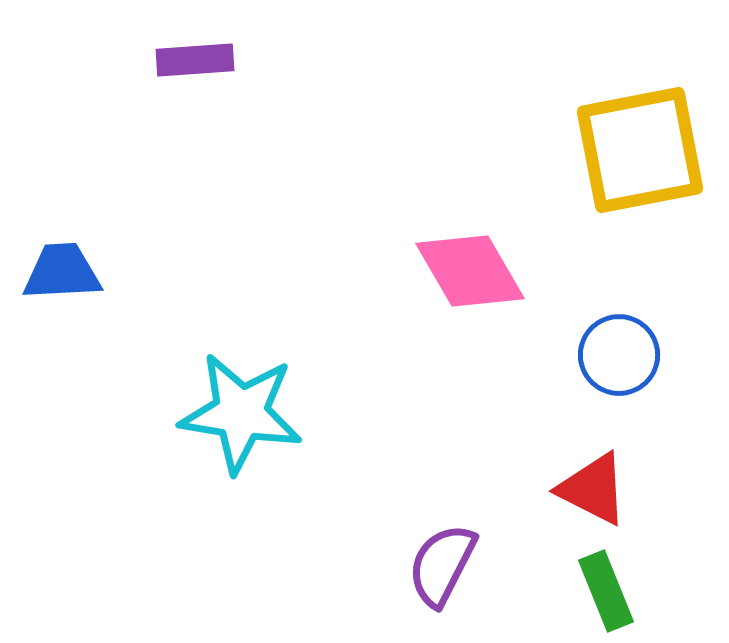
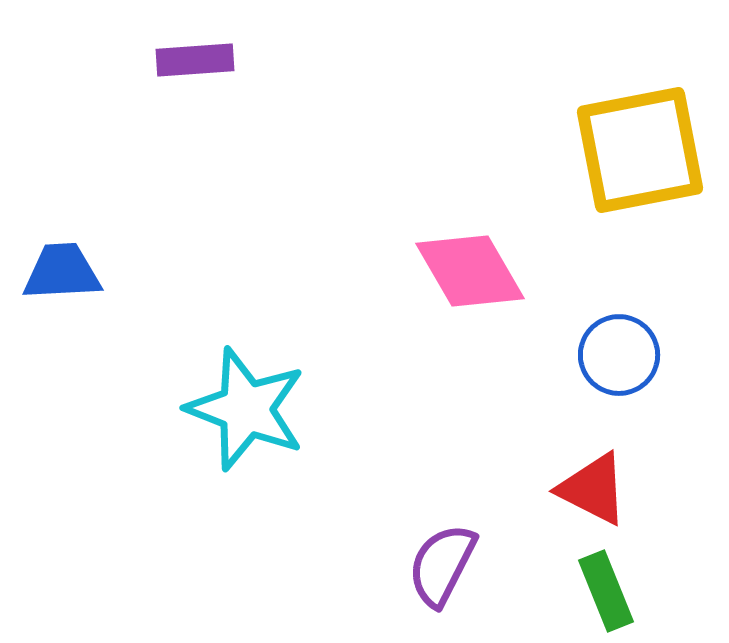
cyan star: moved 5 px right, 4 px up; rotated 12 degrees clockwise
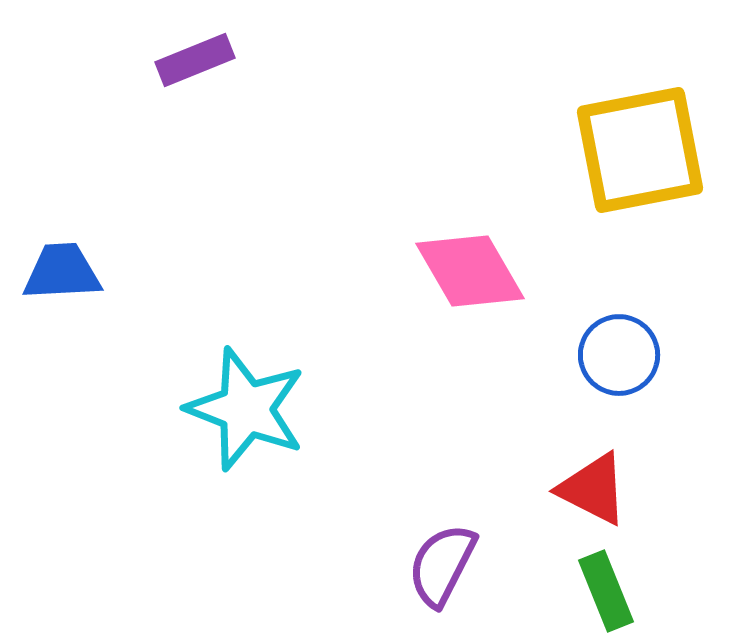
purple rectangle: rotated 18 degrees counterclockwise
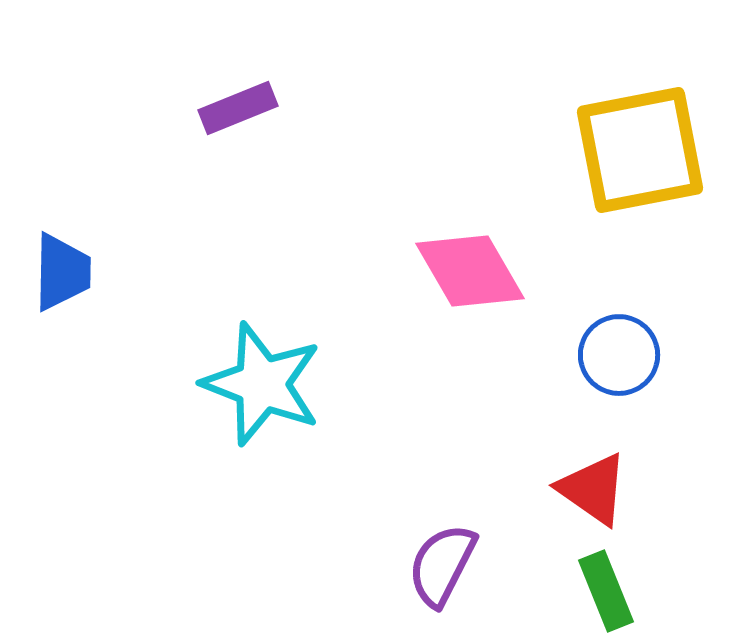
purple rectangle: moved 43 px right, 48 px down
blue trapezoid: rotated 94 degrees clockwise
cyan star: moved 16 px right, 25 px up
red triangle: rotated 8 degrees clockwise
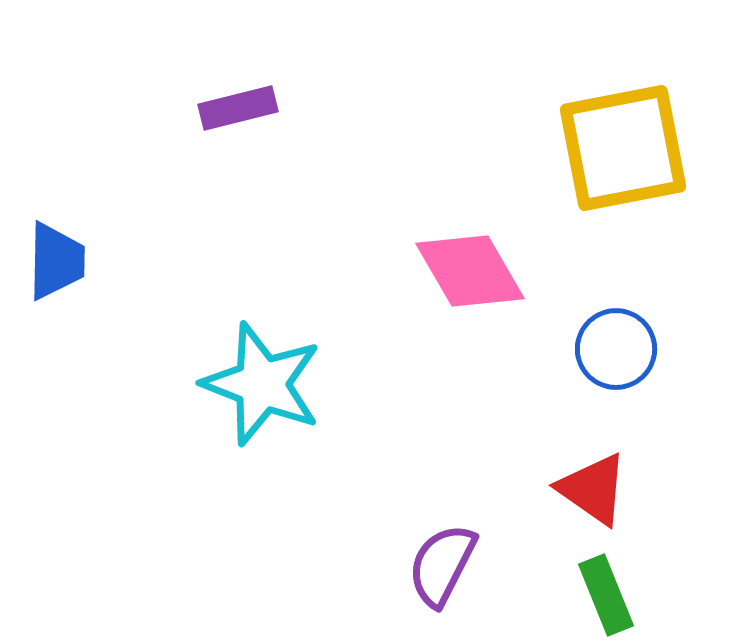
purple rectangle: rotated 8 degrees clockwise
yellow square: moved 17 px left, 2 px up
blue trapezoid: moved 6 px left, 11 px up
blue circle: moved 3 px left, 6 px up
green rectangle: moved 4 px down
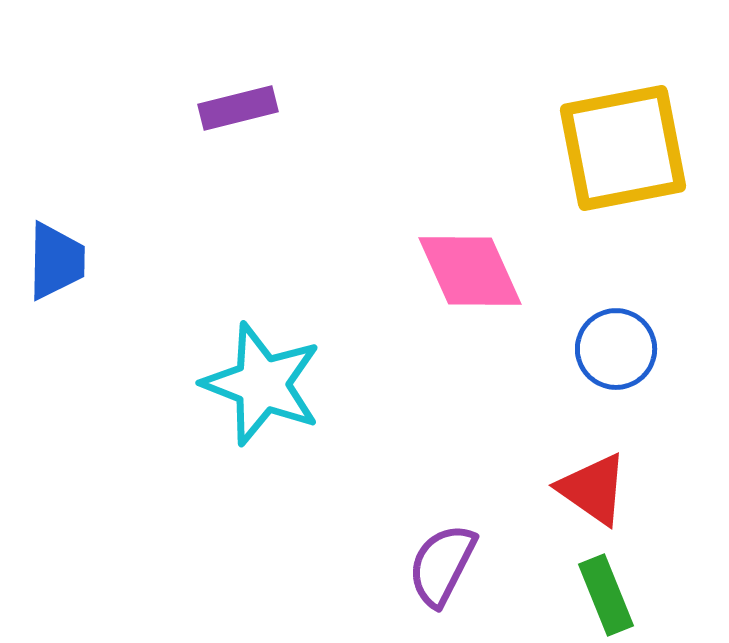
pink diamond: rotated 6 degrees clockwise
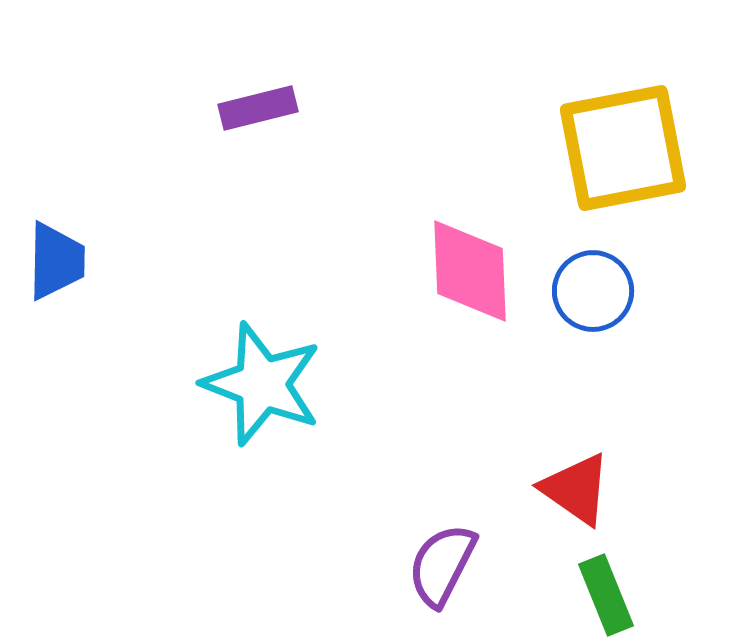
purple rectangle: moved 20 px right
pink diamond: rotated 22 degrees clockwise
blue circle: moved 23 px left, 58 px up
red triangle: moved 17 px left
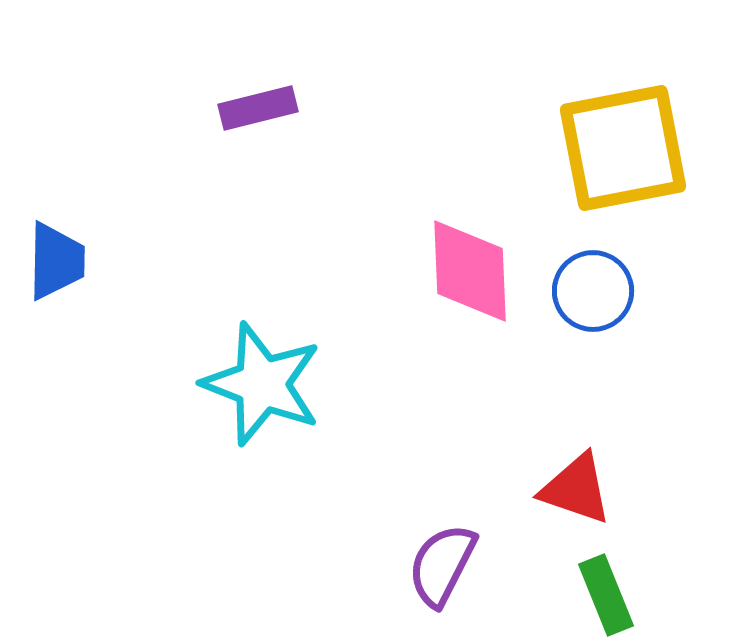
red triangle: rotated 16 degrees counterclockwise
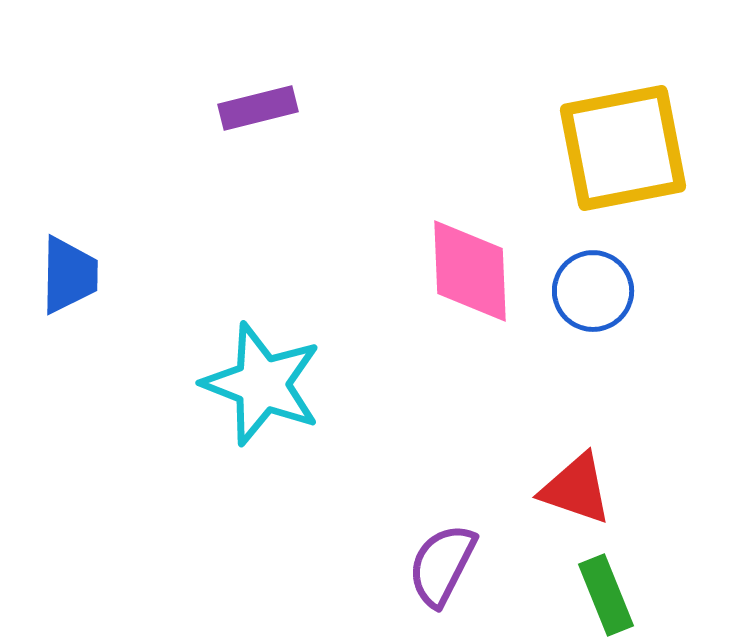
blue trapezoid: moved 13 px right, 14 px down
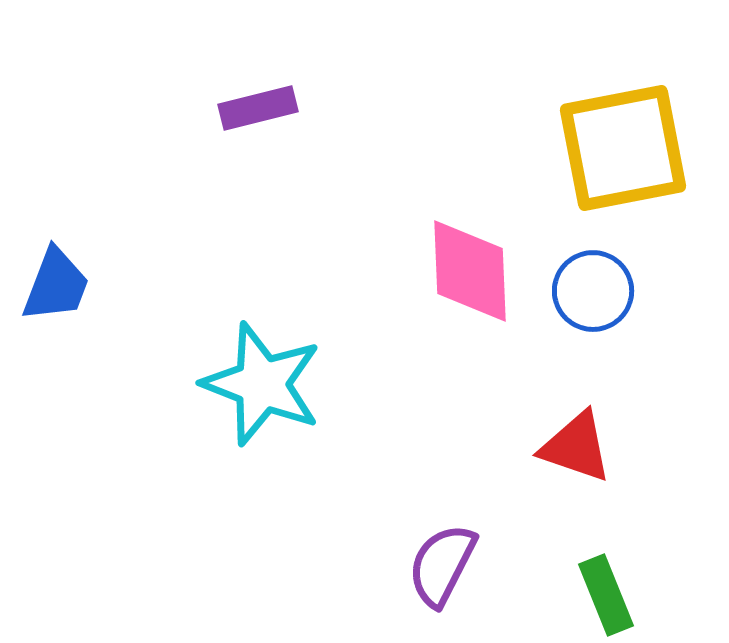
blue trapezoid: moved 13 px left, 10 px down; rotated 20 degrees clockwise
red triangle: moved 42 px up
